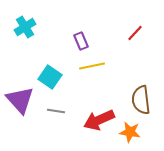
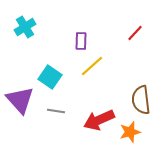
purple rectangle: rotated 24 degrees clockwise
yellow line: rotated 30 degrees counterclockwise
orange star: rotated 25 degrees counterclockwise
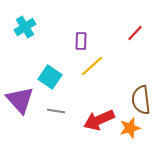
orange star: moved 4 px up
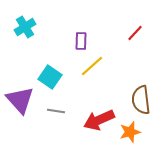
orange star: moved 4 px down
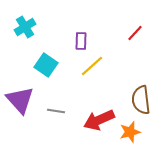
cyan square: moved 4 px left, 12 px up
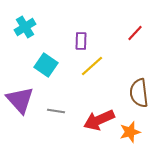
brown semicircle: moved 2 px left, 7 px up
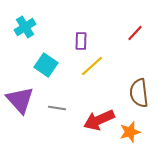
gray line: moved 1 px right, 3 px up
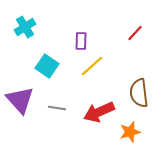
cyan square: moved 1 px right, 1 px down
red arrow: moved 8 px up
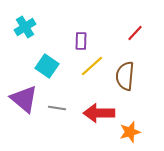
brown semicircle: moved 14 px left, 17 px up; rotated 12 degrees clockwise
purple triangle: moved 4 px right, 1 px up; rotated 8 degrees counterclockwise
red arrow: moved 1 px down; rotated 24 degrees clockwise
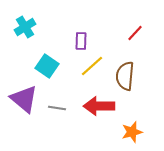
red arrow: moved 7 px up
orange star: moved 2 px right
